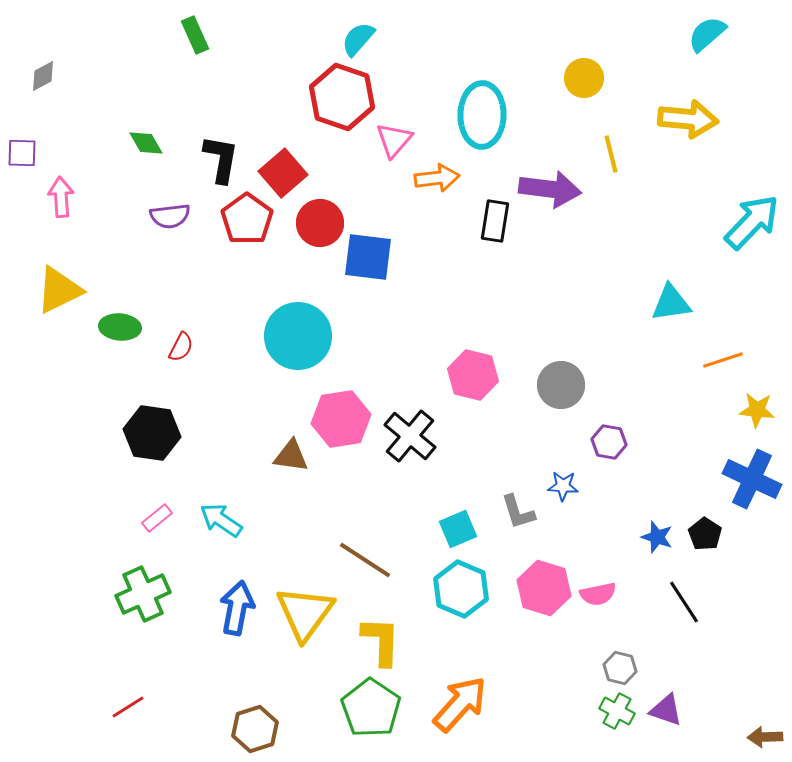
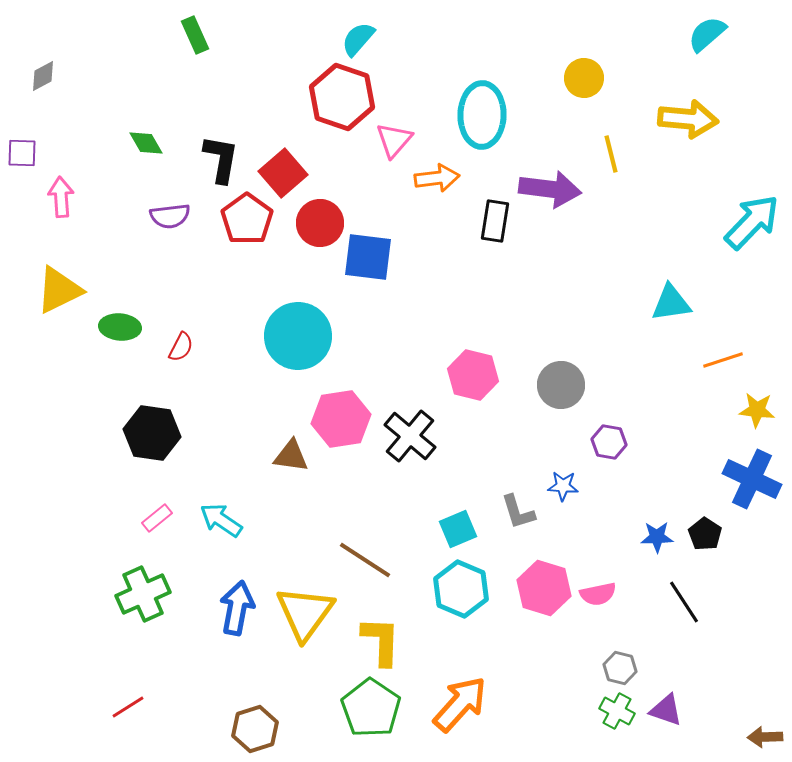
blue star at (657, 537): rotated 20 degrees counterclockwise
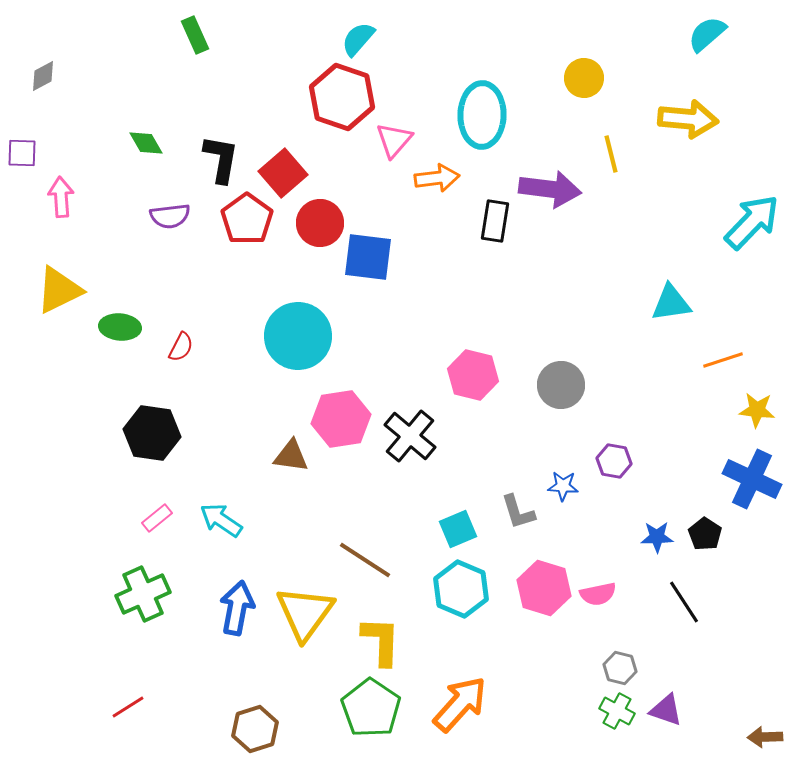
purple hexagon at (609, 442): moved 5 px right, 19 px down
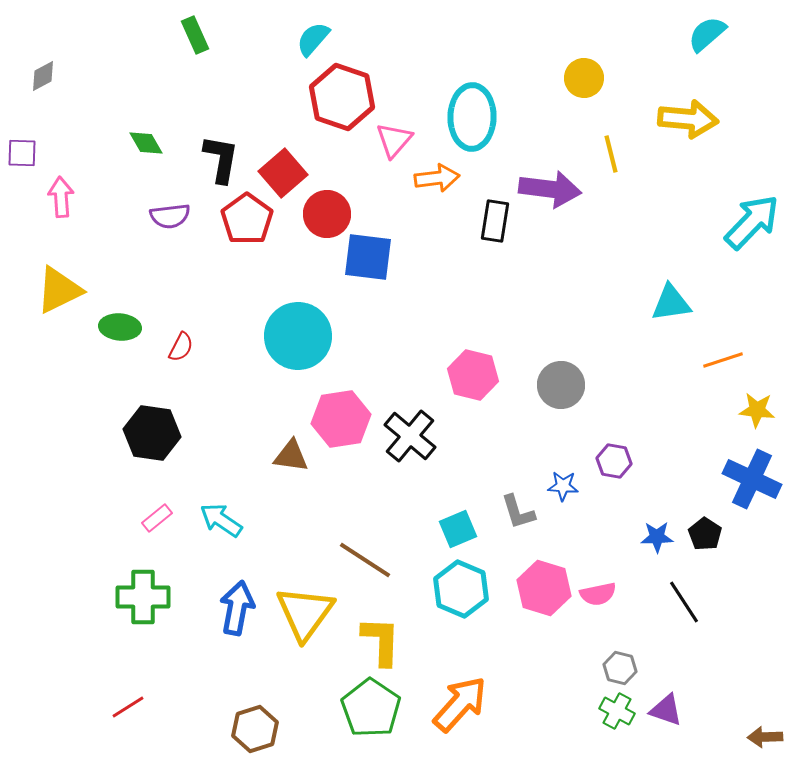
cyan semicircle at (358, 39): moved 45 px left
cyan ellipse at (482, 115): moved 10 px left, 2 px down
red circle at (320, 223): moved 7 px right, 9 px up
green cross at (143, 594): moved 3 px down; rotated 24 degrees clockwise
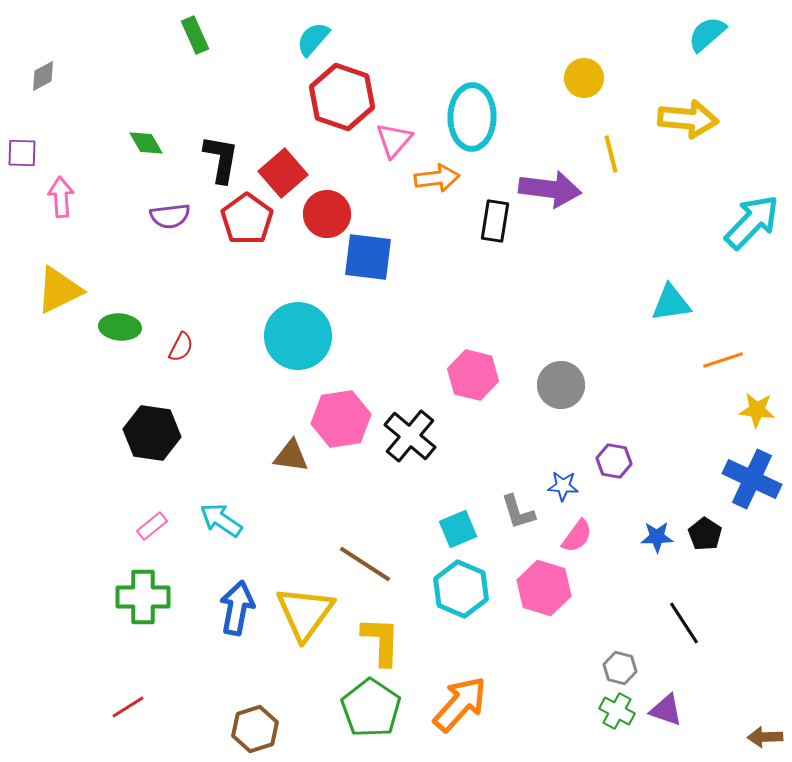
pink rectangle at (157, 518): moved 5 px left, 8 px down
brown line at (365, 560): moved 4 px down
pink semicircle at (598, 594): moved 21 px left, 58 px up; rotated 42 degrees counterclockwise
black line at (684, 602): moved 21 px down
